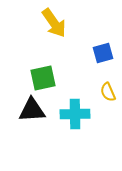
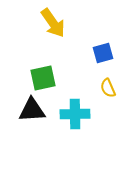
yellow arrow: moved 1 px left
yellow semicircle: moved 4 px up
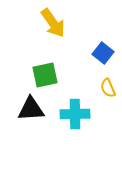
blue square: rotated 35 degrees counterclockwise
green square: moved 2 px right, 3 px up
black triangle: moved 1 px left, 1 px up
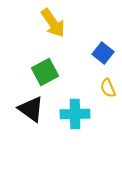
green square: moved 3 px up; rotated 16 degrees counterclockwise
black triangle: rotated 40 degrees clockwise
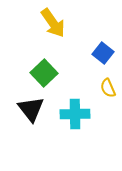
green square: moved 1 px left, 1 px down; rotated 16 degrees counterclockwise
black triangle: rotated 16 degrees clockwise
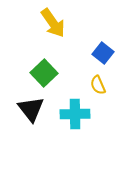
yellow semicircle: moved 10 px left, 3 px up
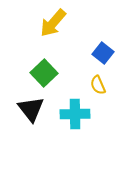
yellow arrow: rotated 76 degrees clockwise
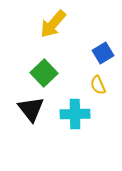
yellow arrow: moved 1 px down
blue square: rotated 20 degrees clockwise
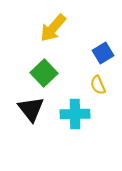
yellow arrow: moved 4 px down
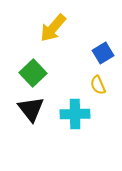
green square: moved 11 px left
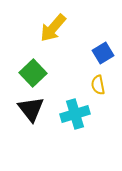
yellow semicircle: rotated 12 degrees clockwise
cyan cross: rotated 16 degrees counterclockwise
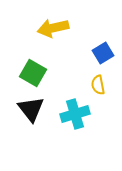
yellow arrow: rotated 36 degrees clockwise
green square: rotated 16 degrees counterclockwise
